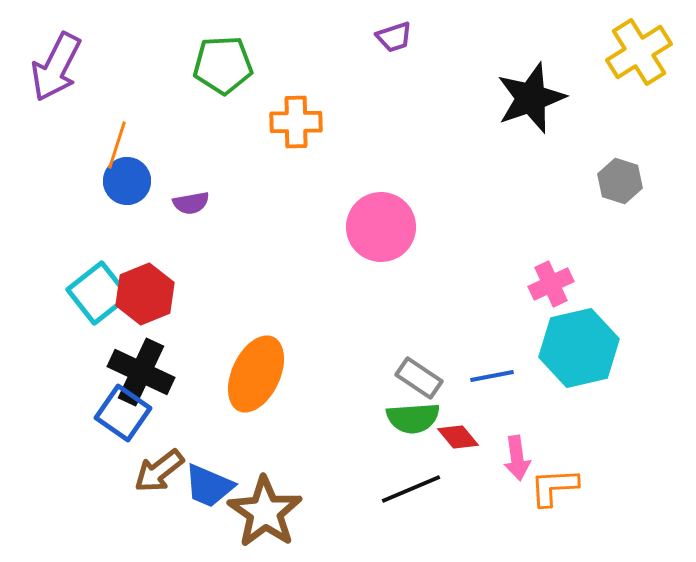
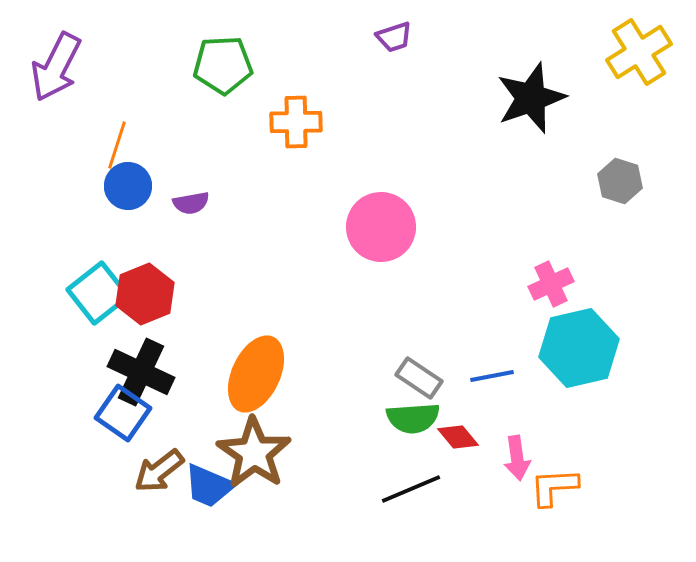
blue circle: moved 1 px right, 5 px down
brown star: moved 11 px left, 59 px up
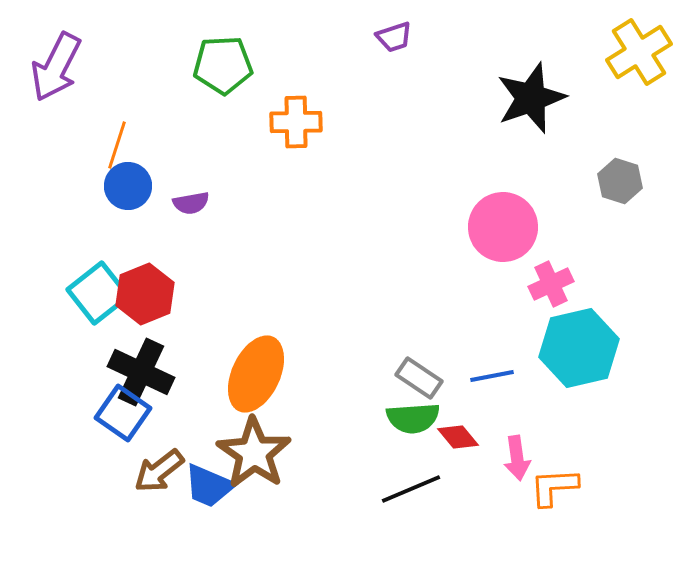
pink circle: moved 122 px right
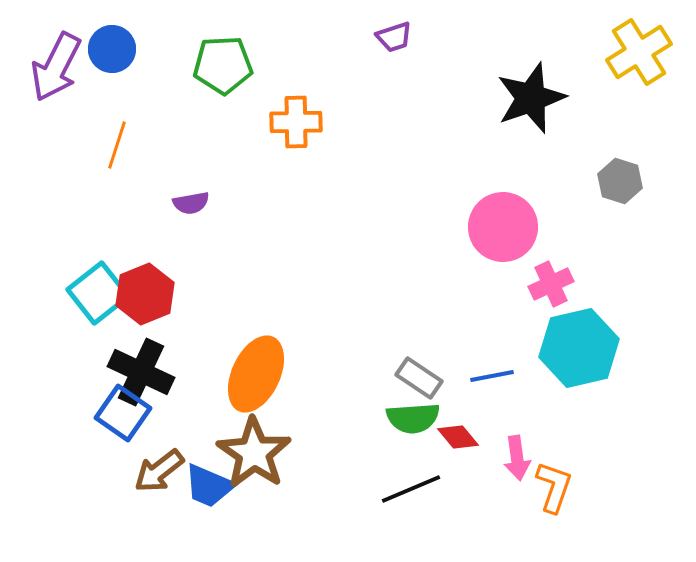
blue circle: moved 16 px left, 137 px up
orange L-shape: rotated 112 degrees clockwise
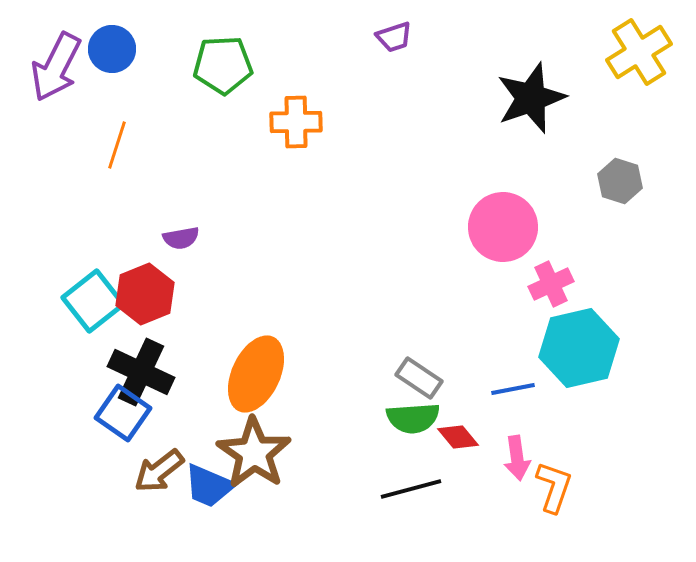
purple semicircle: moved 10 px left, 35 px down
cyan square: moved 5 px left, 8 px down
blue line: moved 21 px right, 13 px down
black line: rotated 8 degrees clockwise
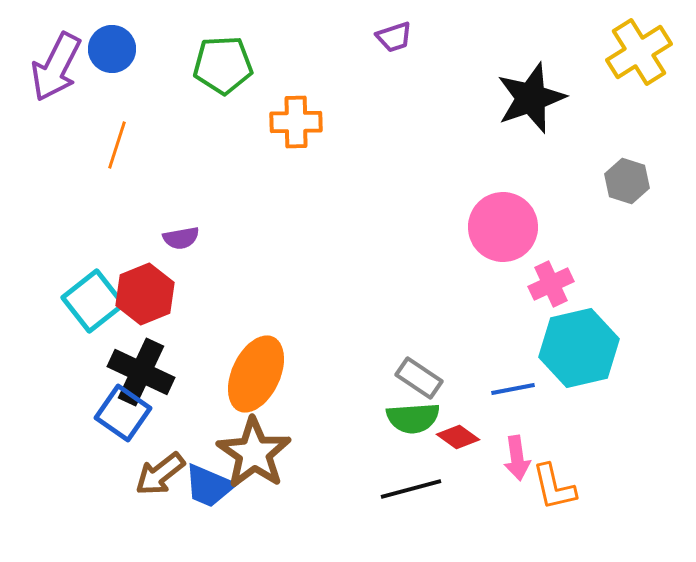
gray hexagon: moved 7 px right
red diamond: rotated 15 degrees counterclockwise
brown arrow: moved 1 px right, 3 px down
orange L-shape: rotated 148 degrees clockwise
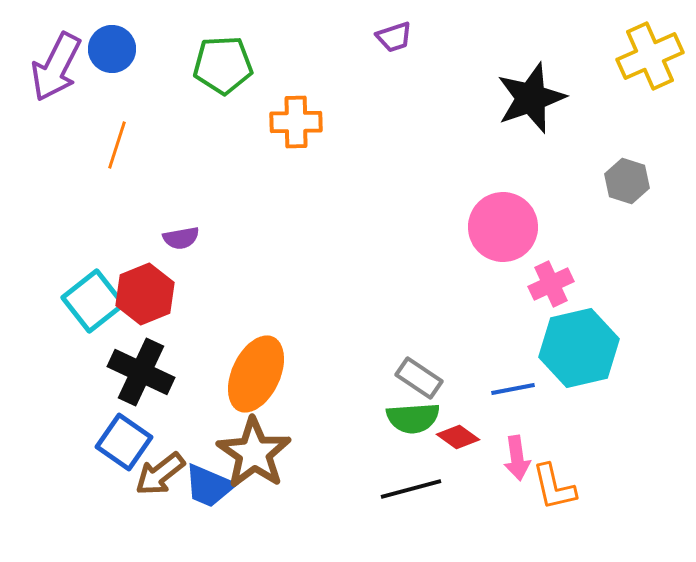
yellow cross: moved 11 px right, 4 px down; rotated 8 degrees clockwise
blue square: moved 1 px right, 29 px down
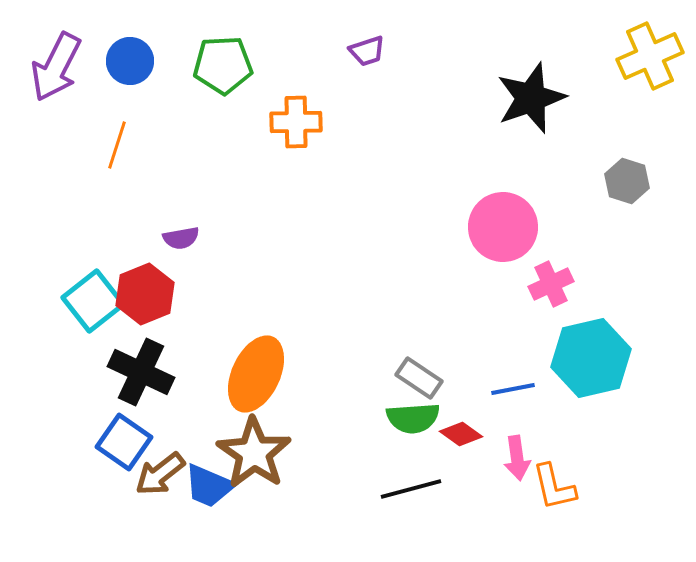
purple trapezoid: moved 27 px left, 14 px down
blue circle: moved 18 px right, 12 px down
cyan hexagon: moved 12 px right, 10 px down
red diamond: moved 3 px right, 3 px up
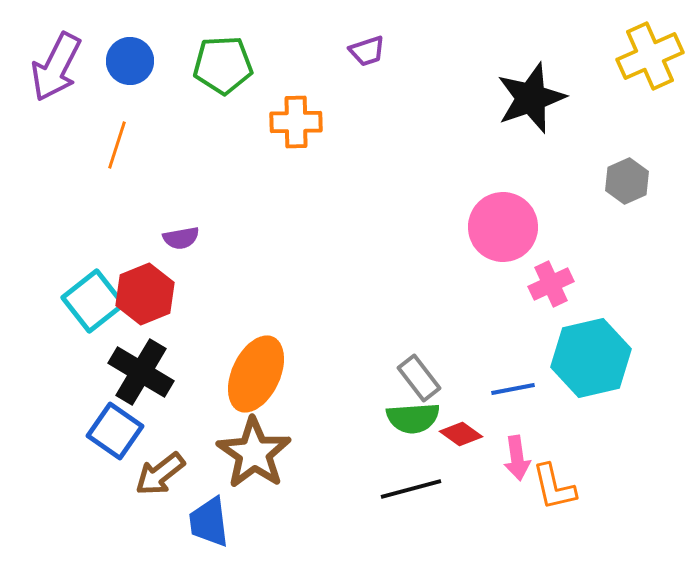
gray hexagon: rotated 18 degrees clockwise
black cross: rotated 6 degrees clockwise
gray rectangle: rotated 18 degrees clockwise
blue square: moved 9 px left, 11 px up
blue trapezoid: moved 36 px down; rotated 60 degrees clockwise
